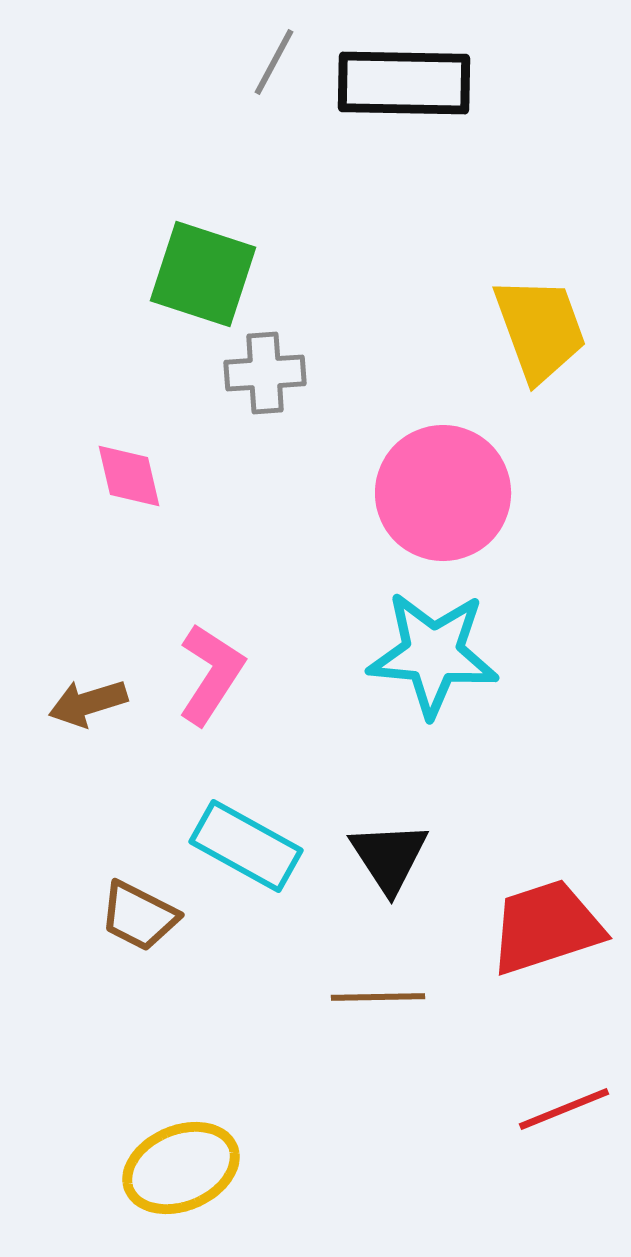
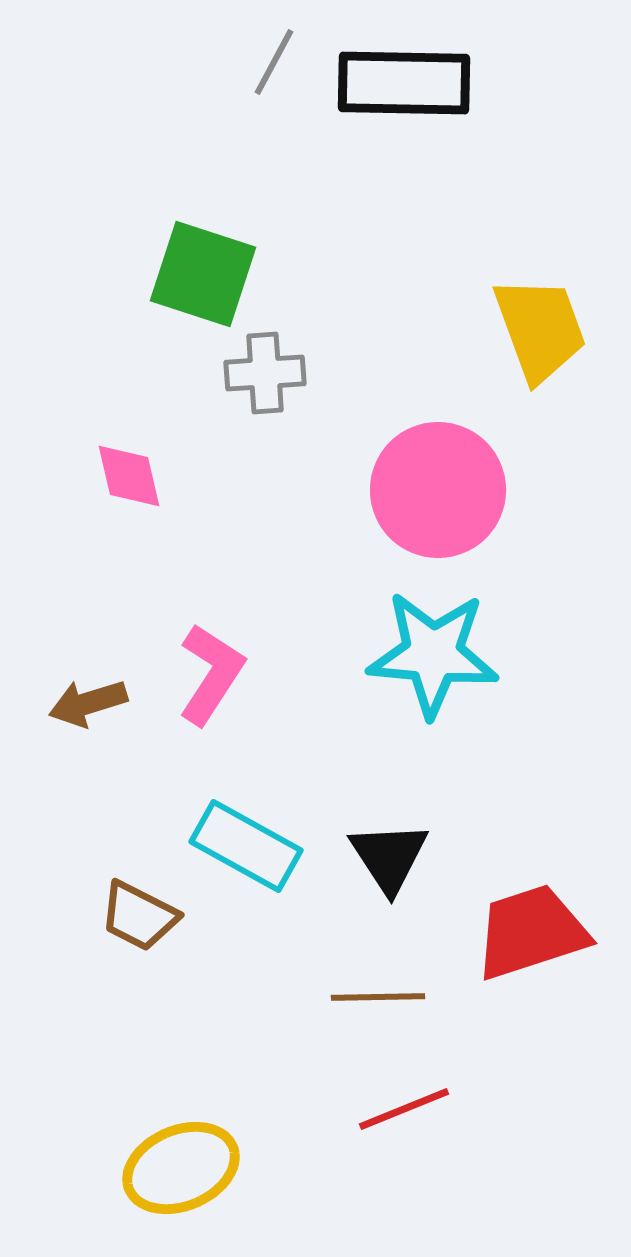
pink circle: moved 5 px left, 3 px up
red trapezoid: moved 15 px left, 5 px down
red line: moved 160 px left
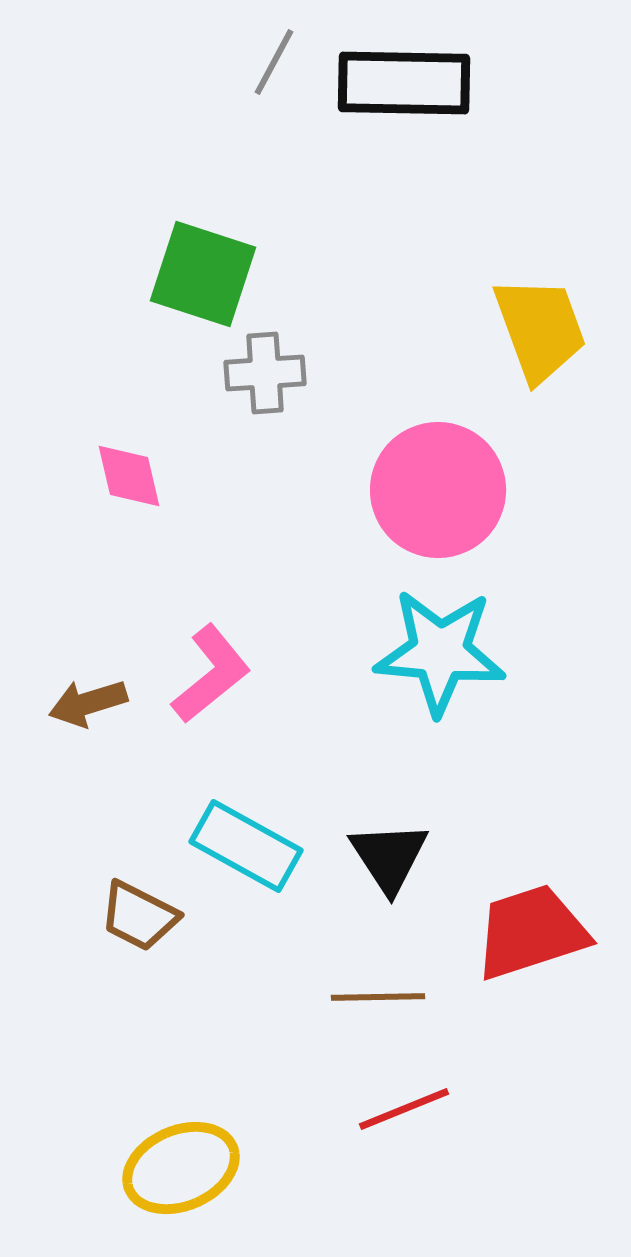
cyan star: moved 7 px right, 2 px up
pink L-shape: rotated 18 degrees clockwise
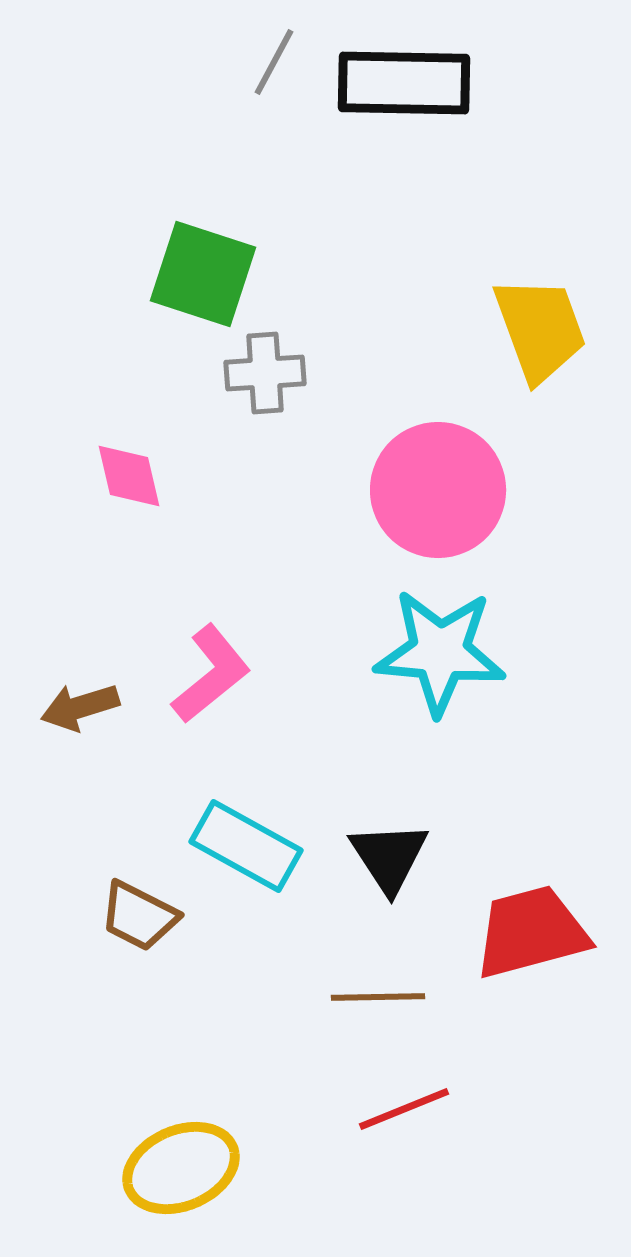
brown arrow: moved 8 px left, 4 px down
red trapezoid: rotated 3 degrees clockwise
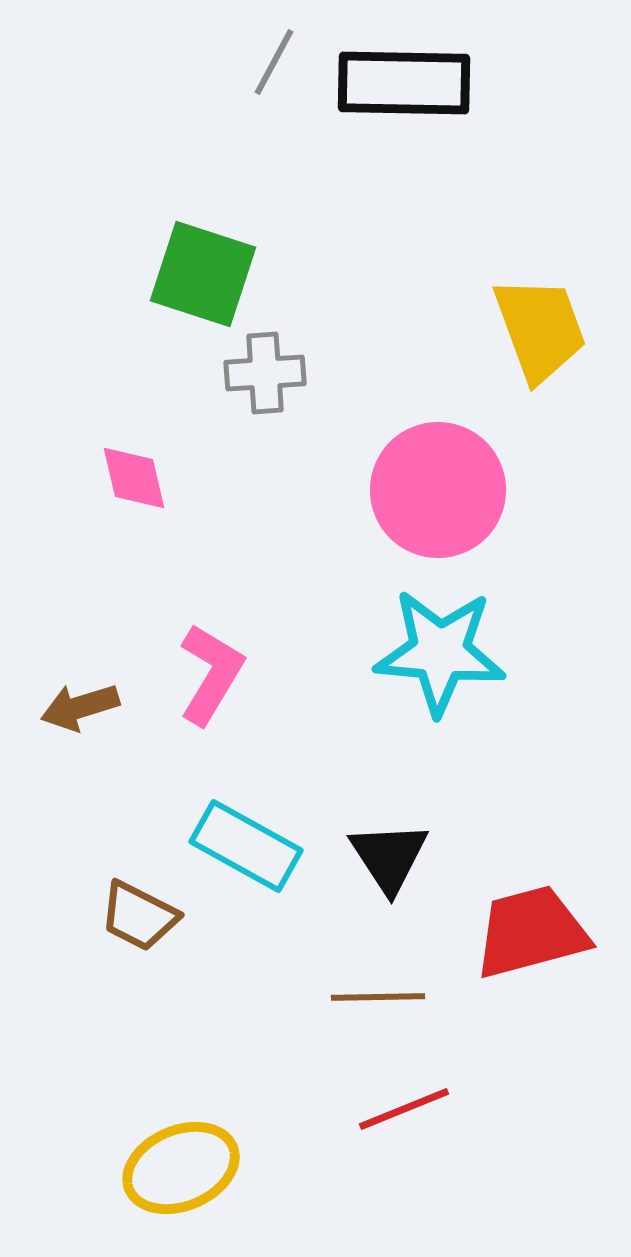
pink diamond: moved 5 px right, 2 px down
pink L-shape: rotated 20 degrees counterclockwise
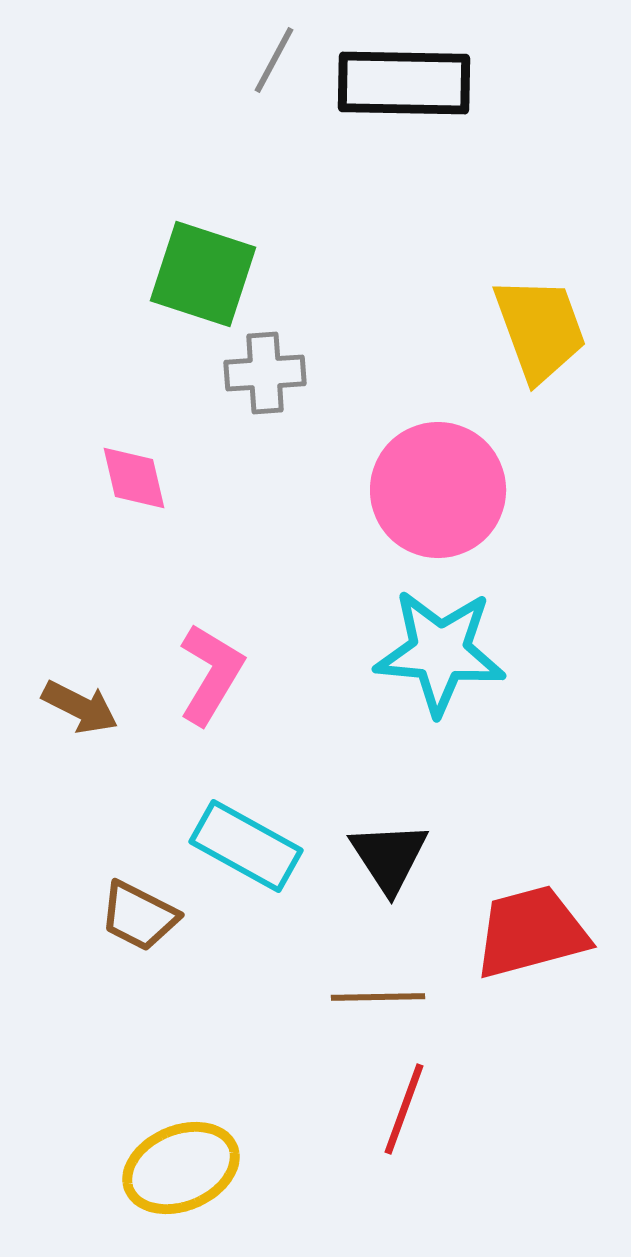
gray line: moved 2 px up
brown arrow: rotated 136 degrees counterclockwise
red line: rotated 48 degrees counterclockwise
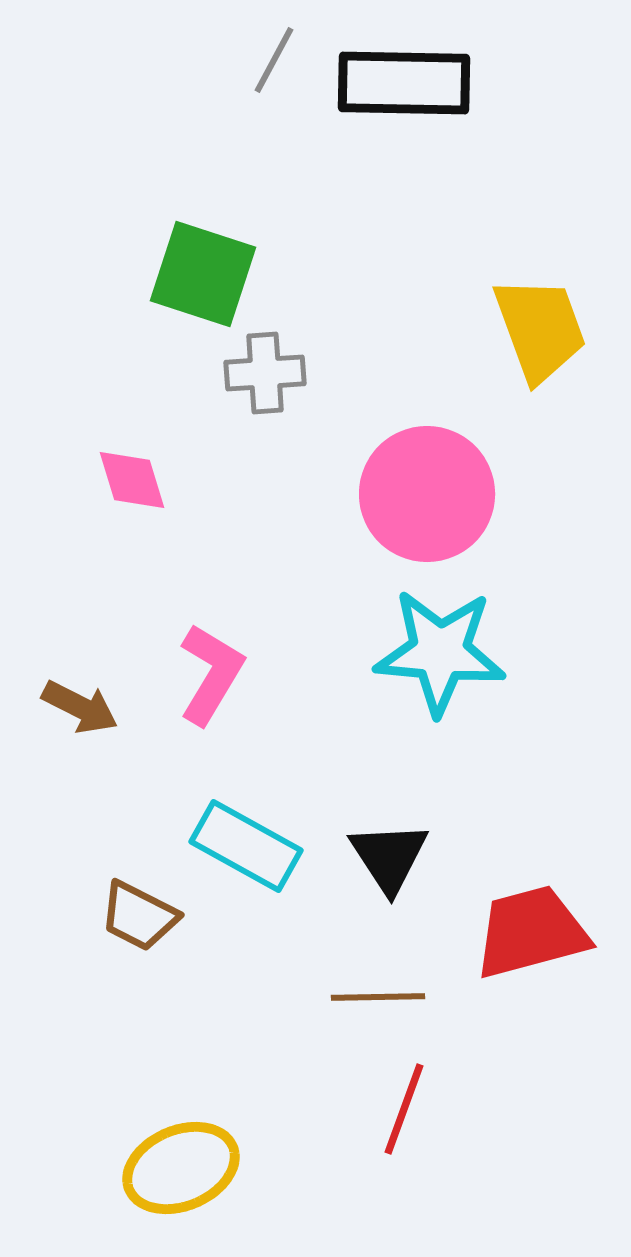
pink diamond: moved 2 px left, 2 px down; rotated 4 degrees counterclockwise
pink circle: moved 11 px left, 4 px down
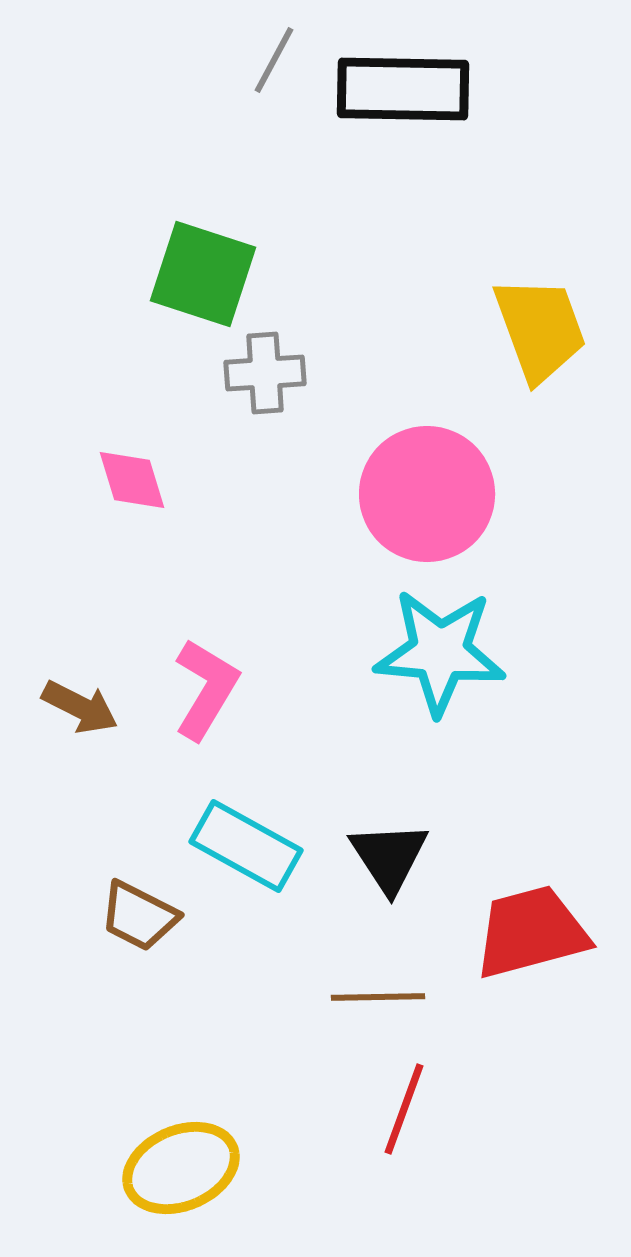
black rectangle: moved 1 px left, 6 px down
pink L-shape: moved 5 px left, 15 px down
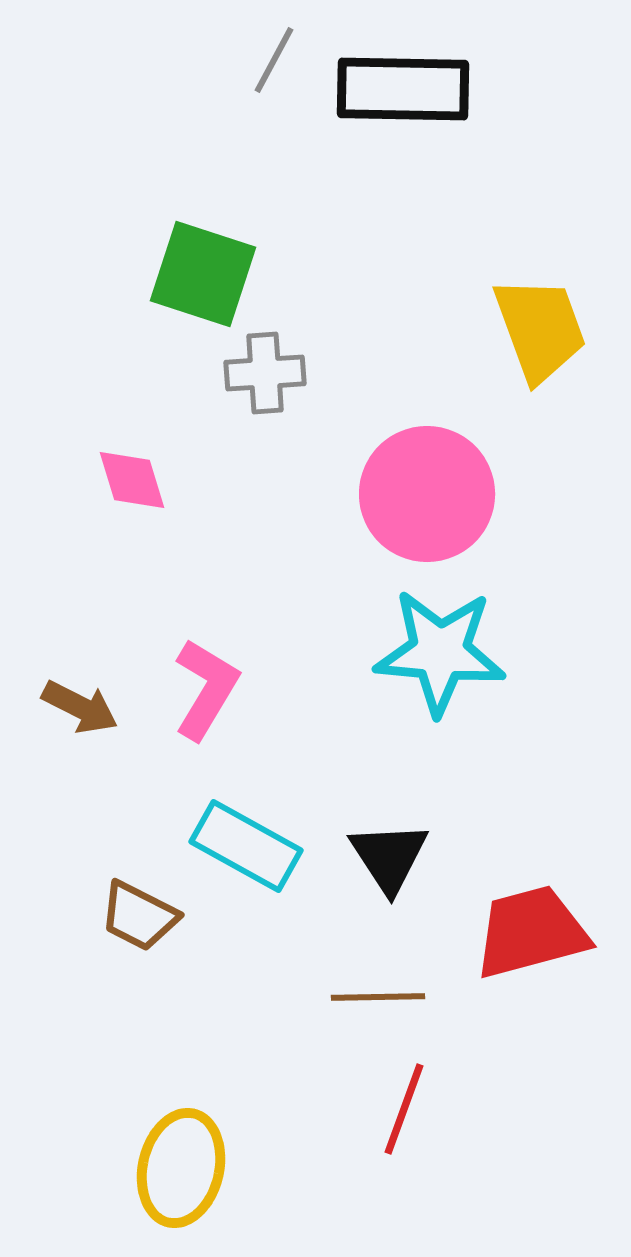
yellow ellipse: rotated 54 degrees counterclockwise
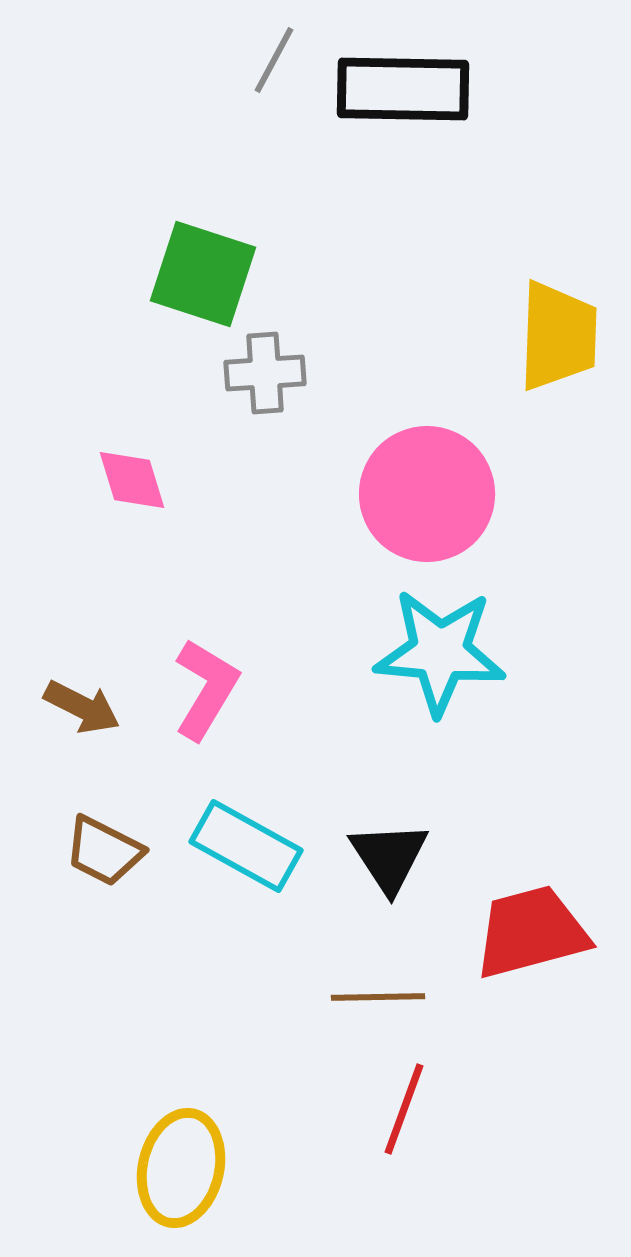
yellow trapezoid: moved 18 px right, 7 px down; rotated 22 degrees clockwise
brown arrow: moved 2 px right
brown trapezoid: moved 35 px left, 65 px up
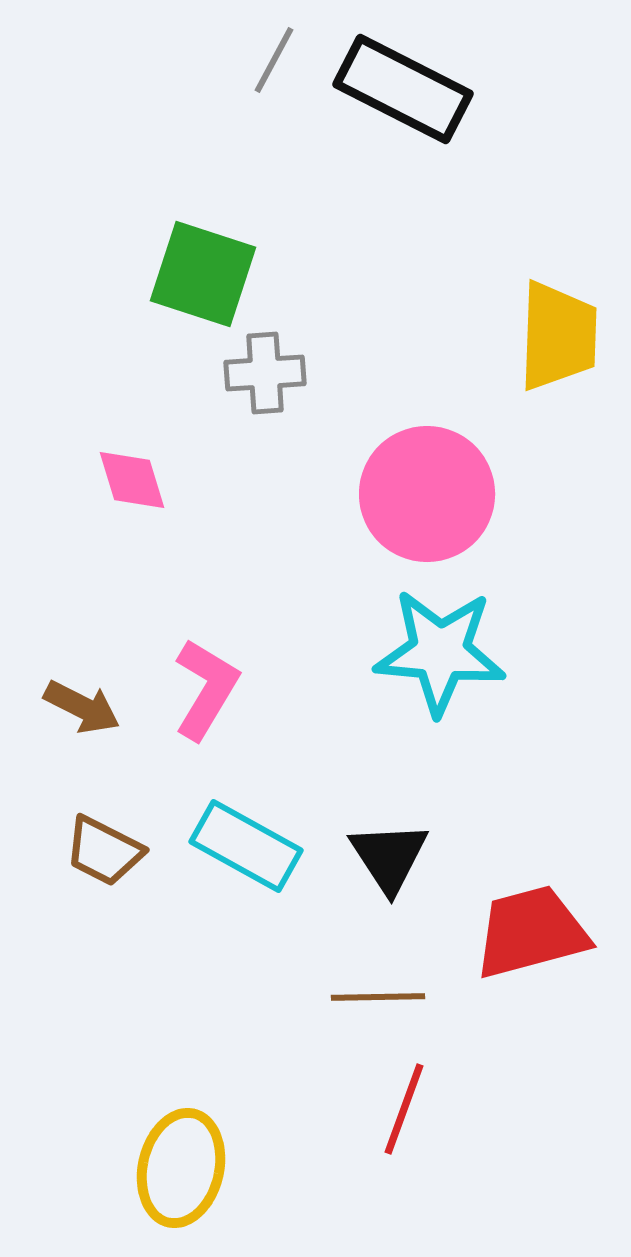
black rectangle: rotated 26 degrees clockwise
